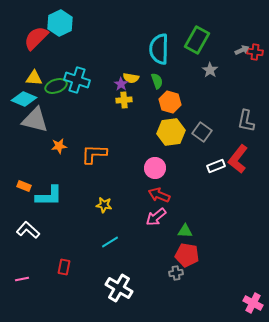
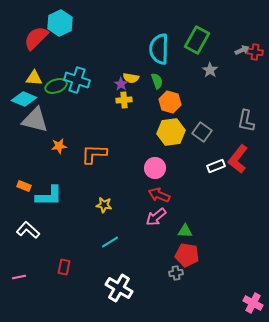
pink line: moved 3 px left, 2 px up
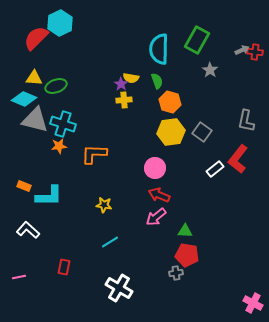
cyan cross: moved 14 px left, 44 px down
white rectangle: moved 1 px left, 3 px down; rotated 18 degrees counterclockwise
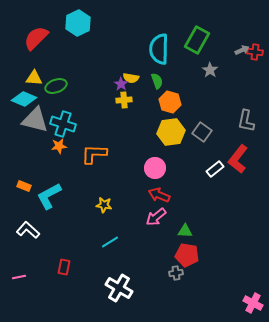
cyan hexagon: moved 18 px right
cyan L-shape: rotated 152 degrees clockwise
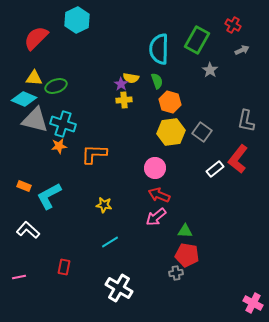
cyan hexagon: moved 1 px left, 3 px up
red cross: moved 22 px left, 27 px up; rotated 21 degrees clockwise
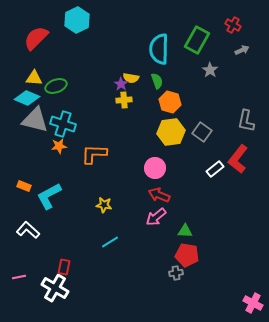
cyan diamond: moved 3 px right, 1 px up
white cross: moved 64 px left
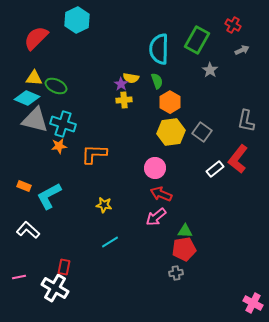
green ellipse: rotated 45 degrees clockwise
orange hexagon: rotated 15 degrees clockwise
red arrow: moved 2 px right, 1 px up
red pentagon: moved 3 px left, 6 px up; rotated 20 degrees counterclockwise
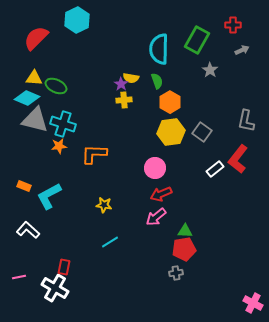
red cross: rotated 28 degrees counterclockwise
red arrow: rotated 45 degrees counterclockwise
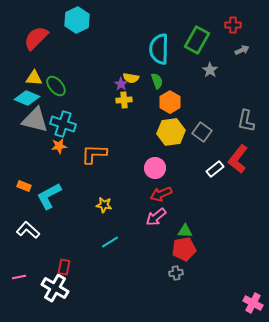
green ellipse: rotated 25 degrees clockwise
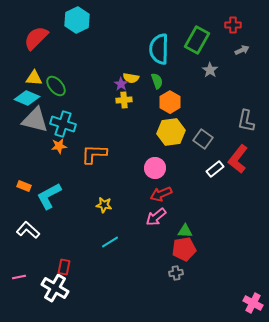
gray square: moved 1 px right, 7 px down
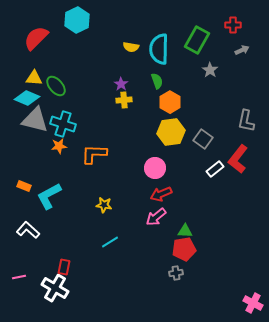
yellow semicircle: moved 31 px up
